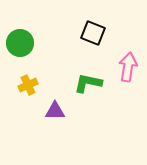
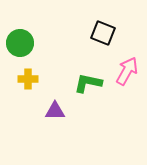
black square: moved 10 px right
pink arrow: moved 1 px left, 4 px down; rotated 20 degrees clockwise
yellow cross: moved 6 px up; rotated 24 degrees clockwise
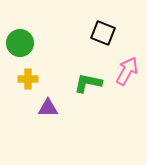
purple triangle: moved 7 px left, 3 px up
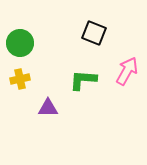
black square: moved 9 px left
yellow cross: moved 8 px left; rotated 12 degrees counterclockwise
green L-shape: moved 5 px left, 3 px up; rotated 8 degrees counterclockwise
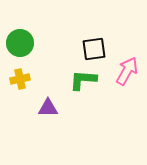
black square: moved 16 px down; rotated 30 degrees counterclockwise
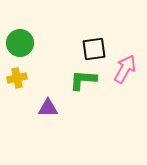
pink arrow: moved 2 px left, 2 px up
yellow cross: moved 3 px left, 1 px up
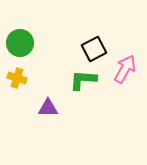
black square: rotated 20 degrees counterclockwise
yellow cross: rotated 30 degrees clockwise
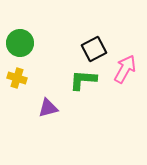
purple triangle: rotated 15 degrees counterclockwise
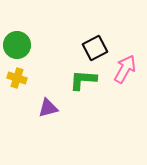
green circle: moved 3 px left, 2 px down
black square: moved 1 px right, 1 px up
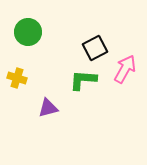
green circle: moved 11 px right, 13 px up
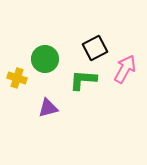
green circle: moved 17 px right, 27 px down
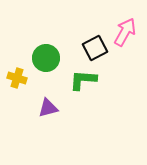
green circle: moved 1 px right, 1 px up
pink arrow: moved 37 px up
